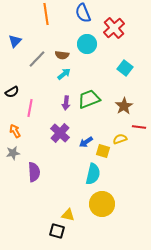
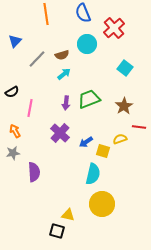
brown semicircle: rotated 24 degrees counterclockwise
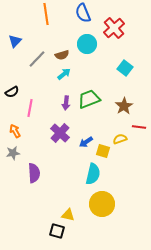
purple semicircle: moved 1 px down
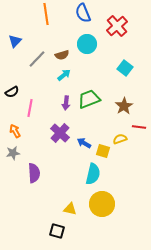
red cross: moved 3 px right, 2 px up
cyan arrow: moved 1 px down
blue arrow: moved 2 px left, 1 px down; rotated 64 degrees clockwise
yellow triangle: moved 2 px right, 6 px up
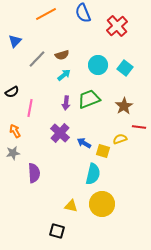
orange line: rotated 70 degrees clockwise
cyan circle: moved 11 px right, 21 px down
yellow triangle: moved 1 px right, 3 px up
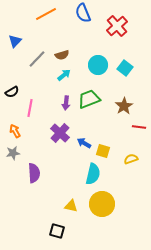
yellow semicircle: moved 11 px right, 20 px down
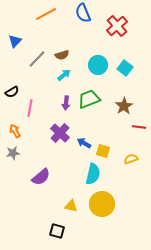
purple semicircle: moved 7 px right, 4 px down; rotated 54 degrees clockwise
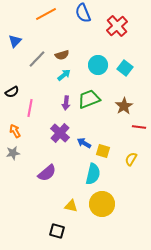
yellow semicircle: rotated 40 degrees counterclockwise
purple semicircle: moved 6 px right, 4 px up
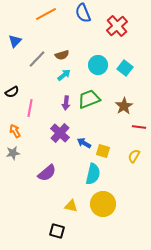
yellow semicircle: moved 3 px right, 3 px up
yellow circle: moved 1 px right
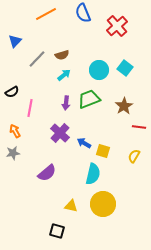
cyan circle: moved 1 px right, 5 px down
